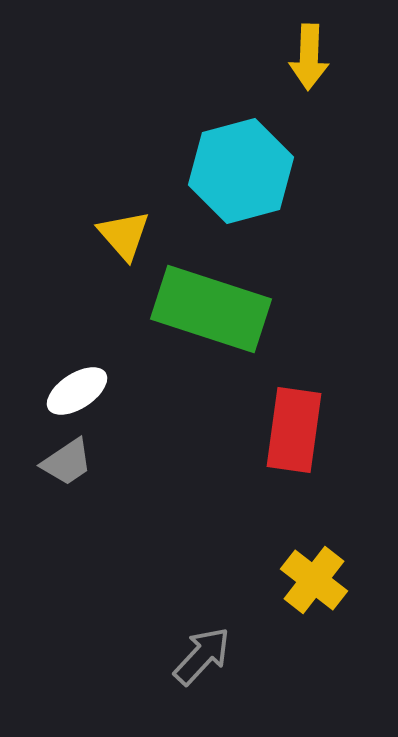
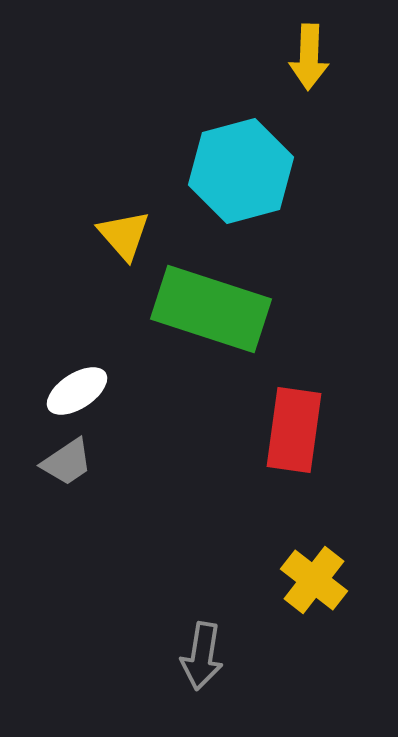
gray arrow: rotated 146 degrees clockwise
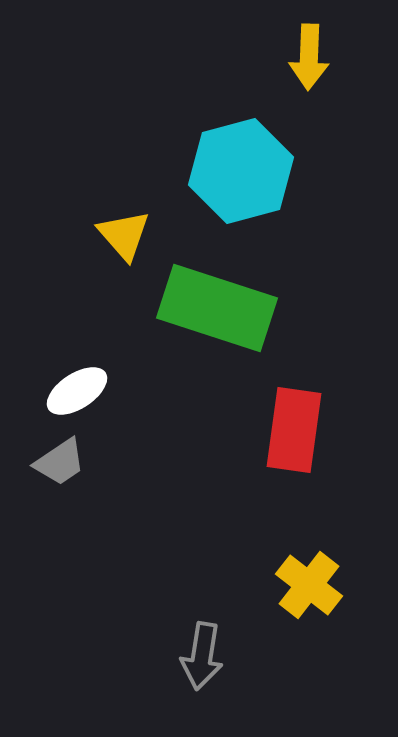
green rectangle: moved 6 px right, 1 px up
gray trapezoid: moved 7 px left
yellow cross: moved 5 px left, 5 px down
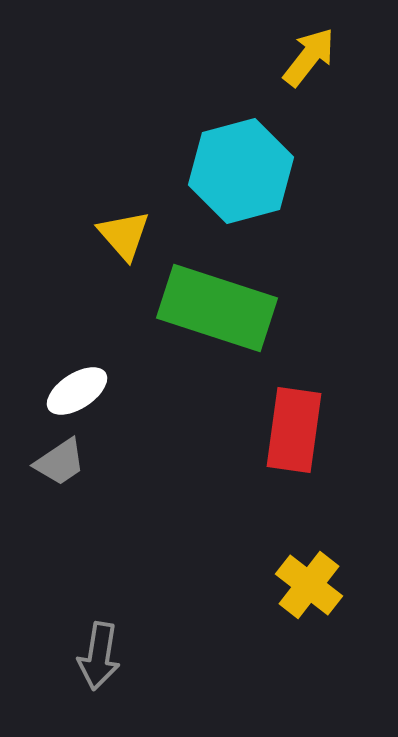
yellow arrow: rotated 144 degrees counterclockwise
gray arrow: moved 103 px left
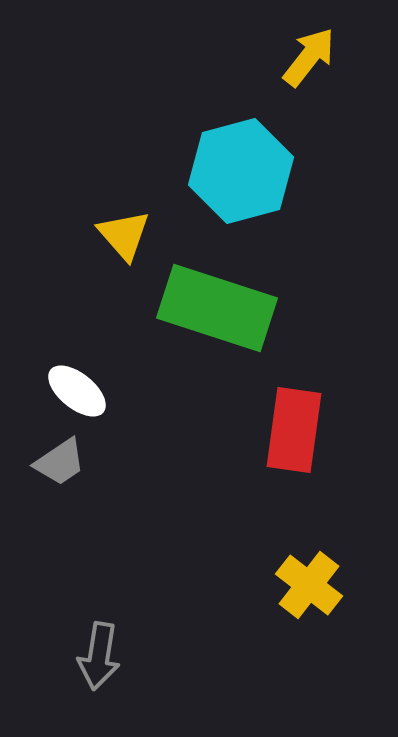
white ellipse: rotated 72 degrees clockwise
